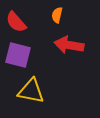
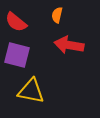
red semicircle: rotated 10 degrees counterclockwise
purple square: moved 1 px left
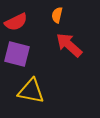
red semicircle: rotated 65 degrees counterclockwise
red arrow: rotated 32 degrees clockwise
purple square: moved 1 px up
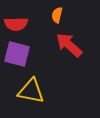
red semicircle: moved 2 px down; rotated 25 degrees clockwise
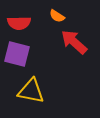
orange semicircle: moved 1 px down; rotated 70 degrees counterclockwise
red semicircle: moved 3 px right, 1 px up
red arrow: moved 5 px right, 3 px up
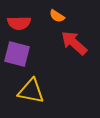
red arrow: moved 1 px down
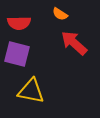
orange semicircle: moved 3 px right, 2 px up
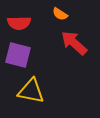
purple square: moved 1 px right, 1 px down
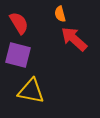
orange semicircle: rotated 42 degrees clockwise
red semicircle: rotated 120 degrees counterclockwise
red arrow: moved 4 px up
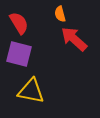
purple square: moved 1 px right, 1 px up
